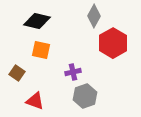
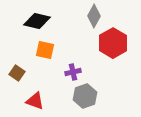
orange square: moved 4 px right
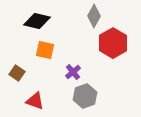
purple cross: rotated 28 degrees counterclockwise
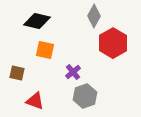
brown square: rotated 21 degrees counterclockwise
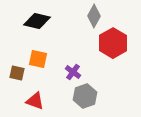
orange square: moved 7 px left, 9 px down
purple cross: rotated 14 degrees counterclockwise
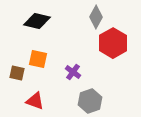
gray diamond: moved 2 px right, 1 px down
gray hexagon: moved 5 px right, 5 px down
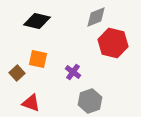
gray diamond: rotated 40 degrees clockwise
red hexagon: rotated 16 degrees counterclockwise
brown square: rotated 35 degrees clockwise
red triangle: moved 4 px left, 2 px down
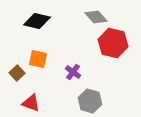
gray diamond: rotated 70 degrees clockwise
gray hexagon: rotated 25 degrees counterclockwise
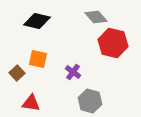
red triangle: rotated 12 degrees counterclockwise
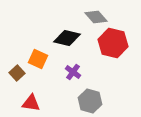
black diamond: moved 30 px right, 17 px down
orange square: rotated 12 degrees clockwise
